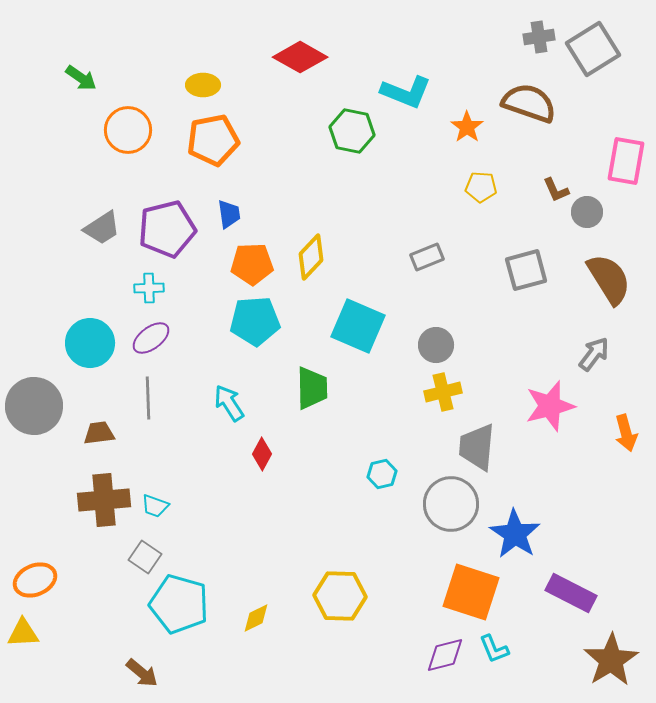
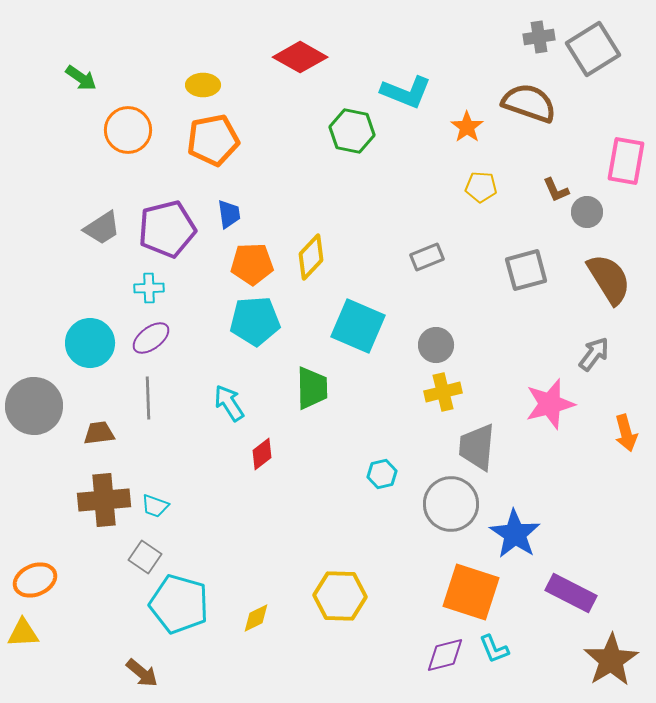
pink star at (550, 406): moved 2 px up
red diamond at (262, 454): rotated 24 degrees clockwise
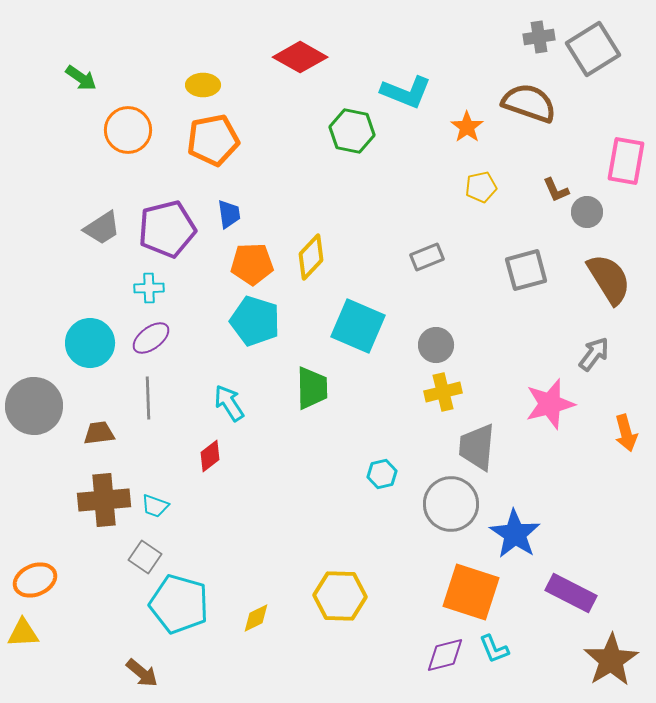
yellow pentagon at (481, 187): rotated 16 degrees counterclockwise
cyan pentagon at (255, 321): rotated 21 degrees clockwise
red diamond at (262, 454): moved 52 px left, 2 px down
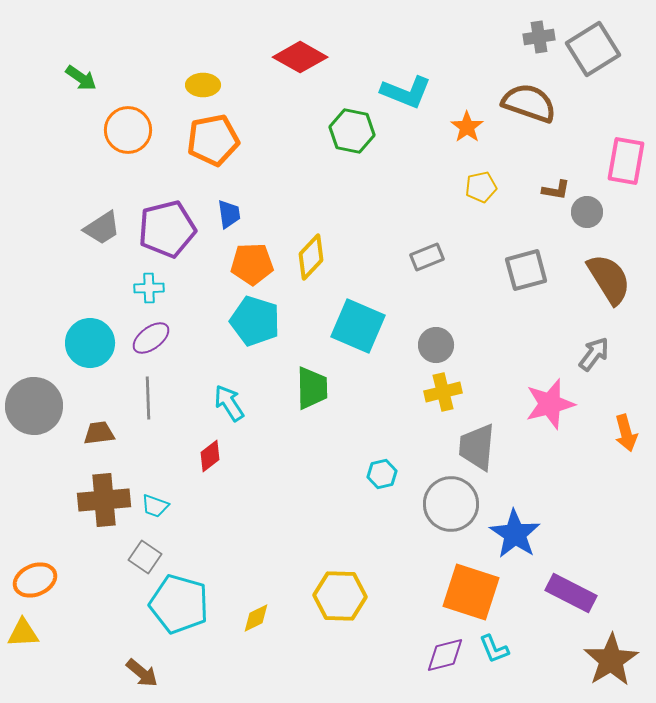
brown L-shape at (556, 190): rotated 56 degrees counterclockwise
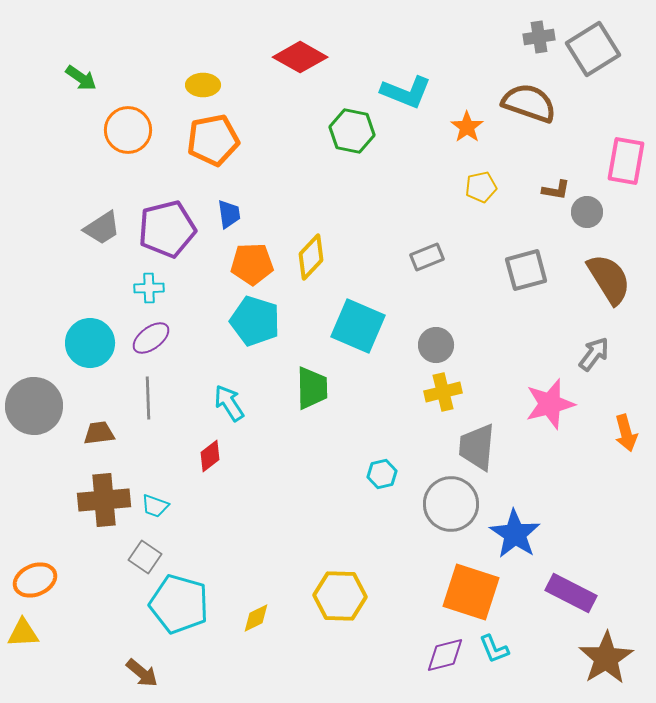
brown star at (611, 660): moved 5 px left, 2 px up
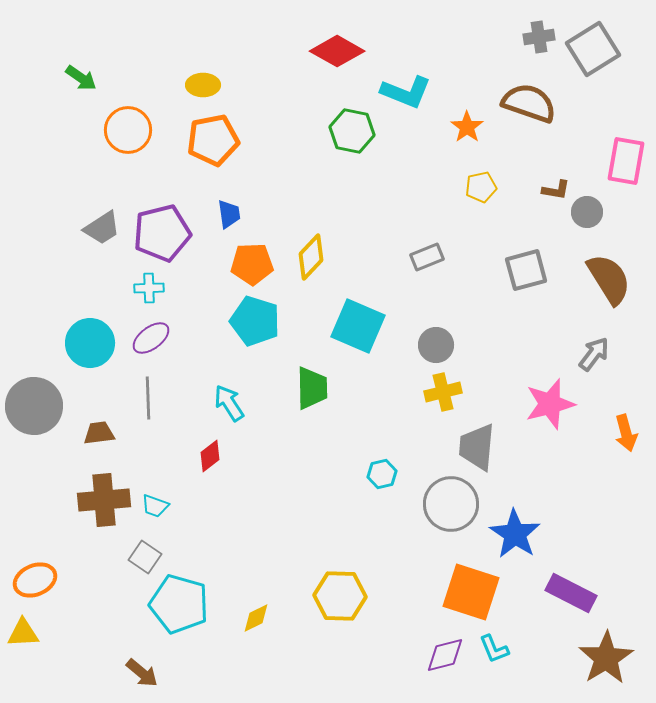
red diamond at (300, 57): moved 37 px right, 6 px up
purple pentagon at (167, 229): moved 5 px left, 4 px down
